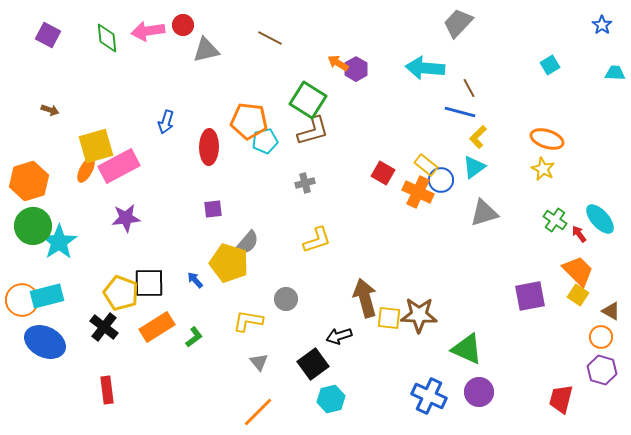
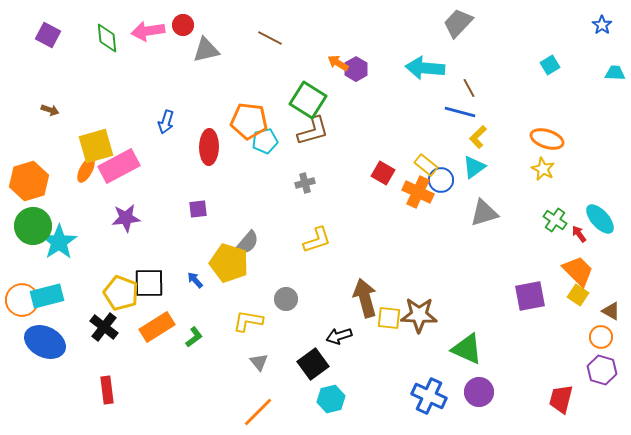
purple square at (213, 209): moved 15 px left
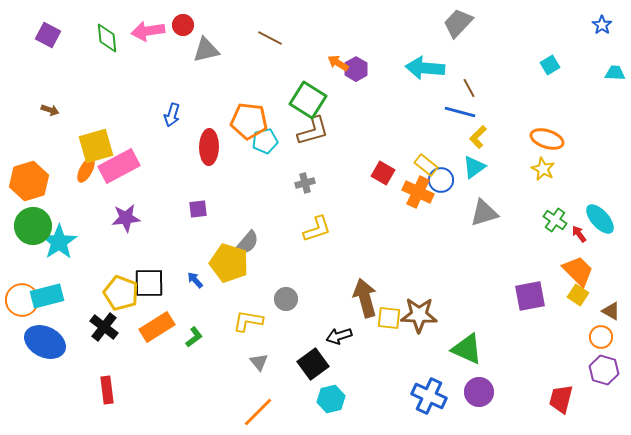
blue arrow at (166, 122): moved 6 px right, 7 px up
yellow L-shape at (317, 240): moved 11 px up
purple hexagon at (602, 370): moved 2 px right
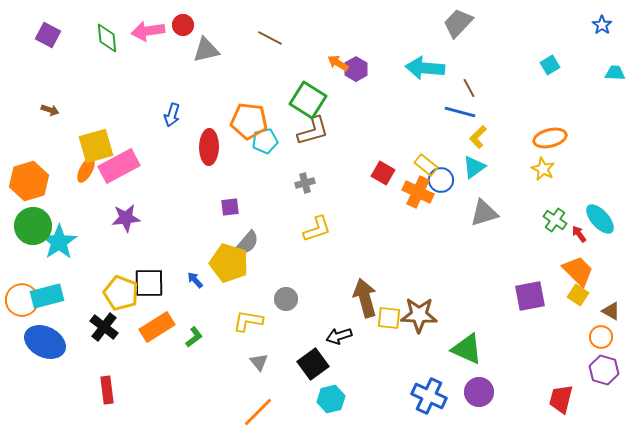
orange ellipse at (547, 139): moved 3 px right, 1 px up; rotated 32 degrees counterclockwise
purple square at (198, 209): moved 32 px right, 2 px up
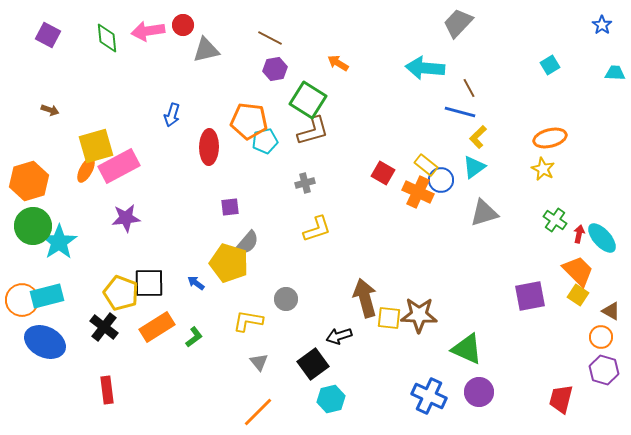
purple hexagon at (356, 69): moved 81 px left; rotated 20 degrees clockwise
cyan ellipse at (600, 219): moved 2 px right, 19 px down
red arrow at (579, 234): rotated 48 degrees clockwise
blue arrow at (195, 280): moved 1 px right, 3 px down; rotated 12 degrees counterclockwise
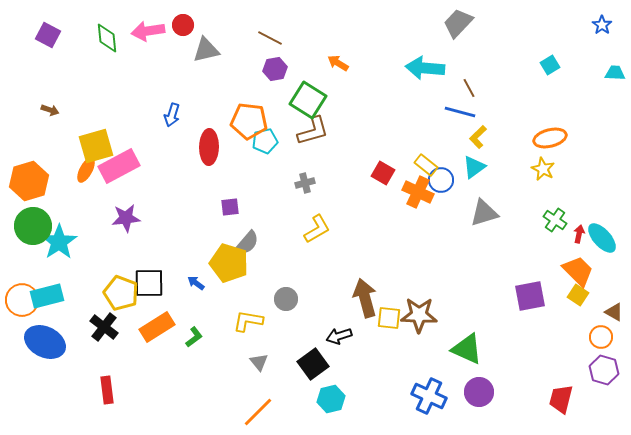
yellow L-shape at (317, 229): rotated 12 degrees counterclockwise
brown triangle at (611, 311): moved 3 px right, 1 px down
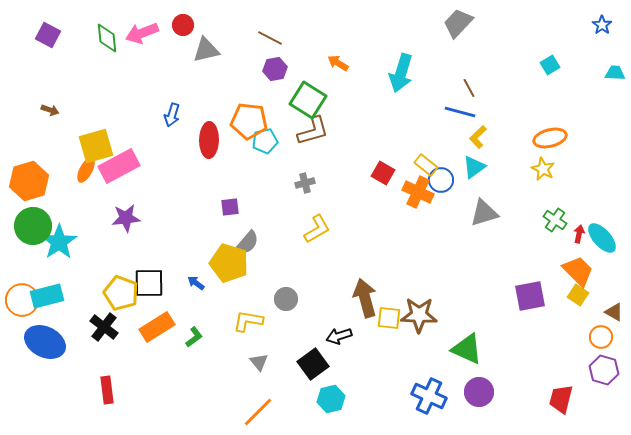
pink arrow at (148, 31): moved 6 px left, 2 px down; rotated 12 degrees counterclockwise
cyan arrow at (425, 68): moved 24 px left, 5 px down; rotated 78 degrees counterclockwise
red ellipse at (209, 147): moved 7 px up
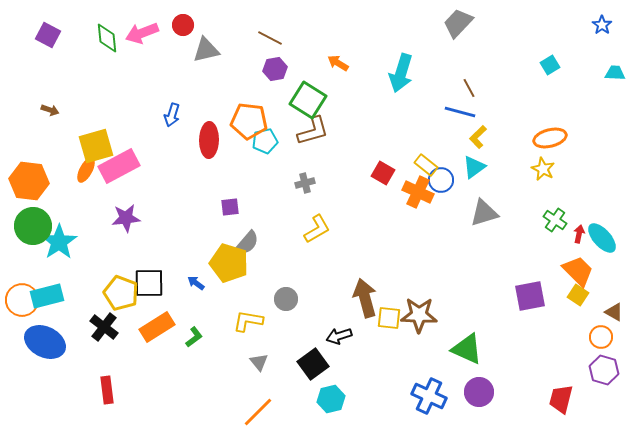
orange hexagon at (29, 181): rotated 24 degrees clockwise
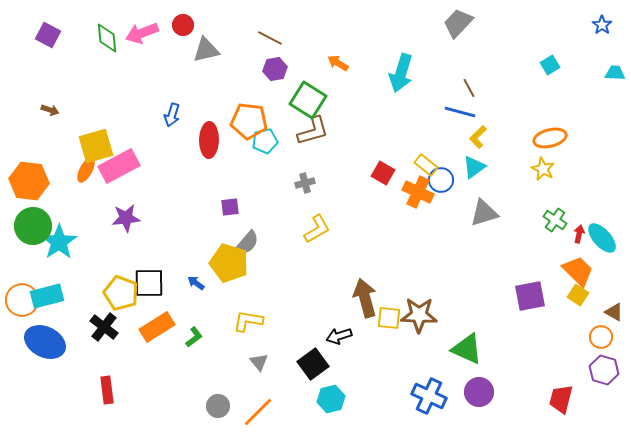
gray circle at (286, 299): moved 68 px left, 107 px down
